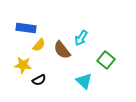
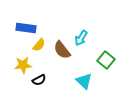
yellow star: rotated 12 degrees counterclockwise
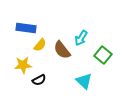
yellow semicircle: moved 1 px right
green square: moved 3 px left, 5 px up
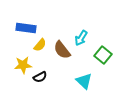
black semicircle: moved 1 px right, 3 px up
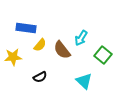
yellow star: moved 10 px left, 8 px up
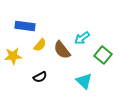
blue rectangle: moved 1 px left, 2 px up
cyan arrow: moved 1 px right; rotated 21 degrees clockwise
yellow star: moved 1 px up
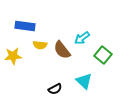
yellow semicircle: rotated 56 degrees clockwise
black semicircle: moved 15 px right, 12 px down
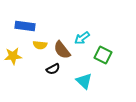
green square: rotated 12 degrees counterclockwise
black semicircle: moved 2 px left, 20 px up
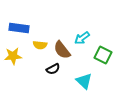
blue rectangle: moved 6 px left, 2 px down
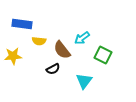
blue rectangle: moved 3 px right, 4 px up
yellow semicircle: moved 1 px left, 4 px up
cyan triangle: rotated 24 degrees clockwise
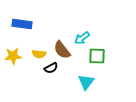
yellow semicircle: moved 13 px down
green square: moved 6 px left, 1 px down; rotated 24 degrees counterclockwise
black semicircle: moved 2 px left, 1 px up
cyan triangle: moved 2 px right, 1 px down
